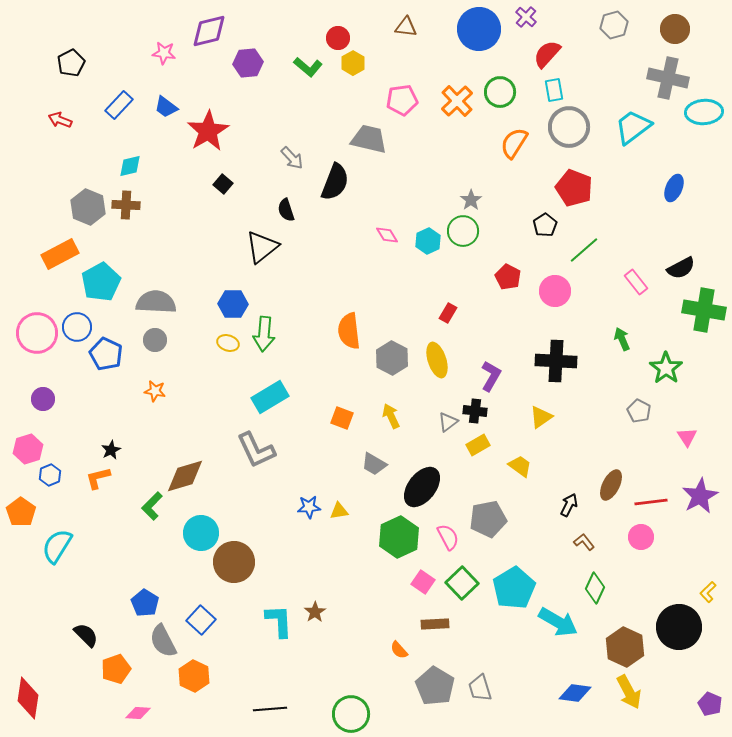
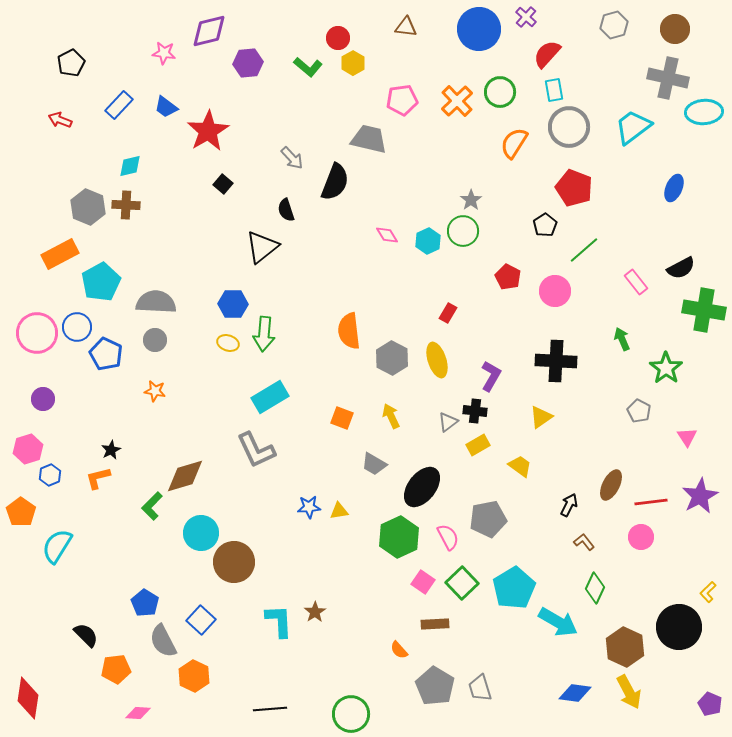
orange pentagon at (116, 669): rotated 12 degrees clockwise
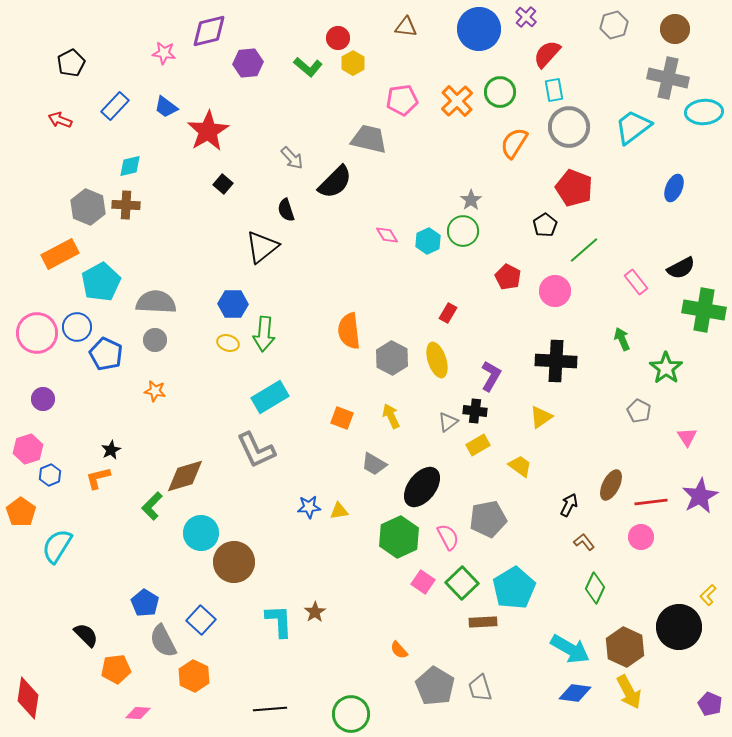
blue rectangle at (119, 105): moved 4 px left, 1 px down
black semicircle at (335, 182): rotated 24 degrees clockwise
yellow L-shape at (708, 592): moved 3 px down
cyan arrow at (558, 622): moved 12 px right, 27 px down
brown rectangle at (435, 624): moved 48 px right, 2 px up
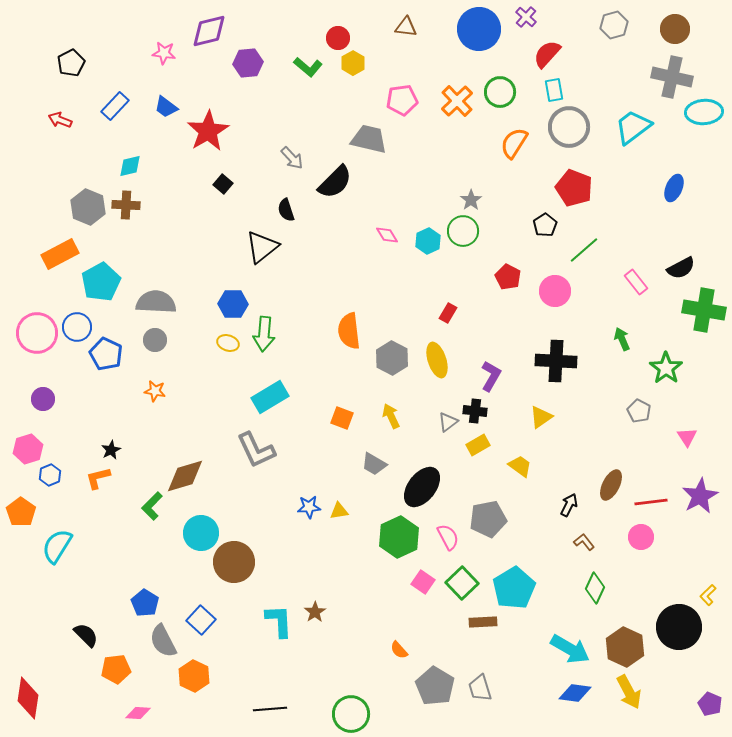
gray cross at (668, 78): moved 4 px right, 1 px up
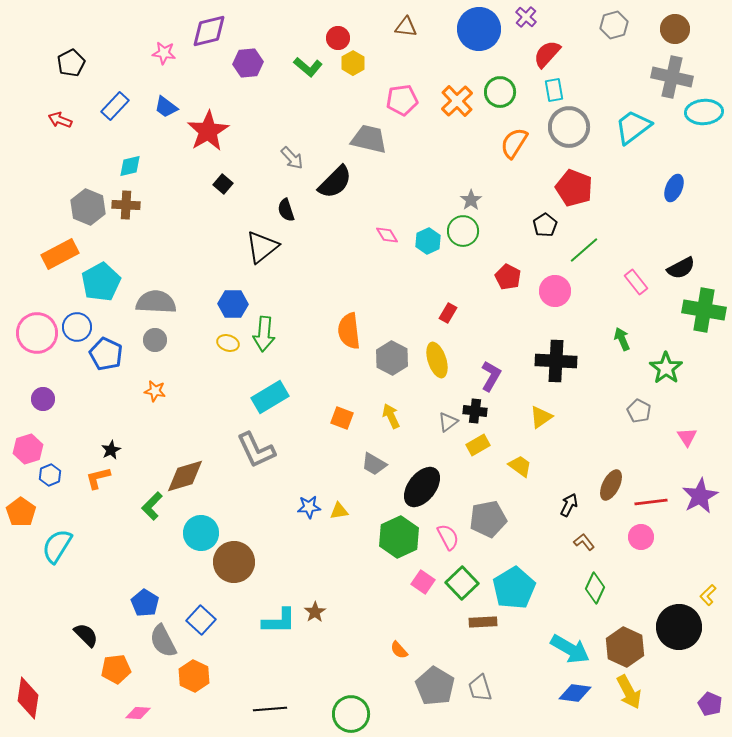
cyan L-shape at (279, 621): rotated 93 degrees clockwise
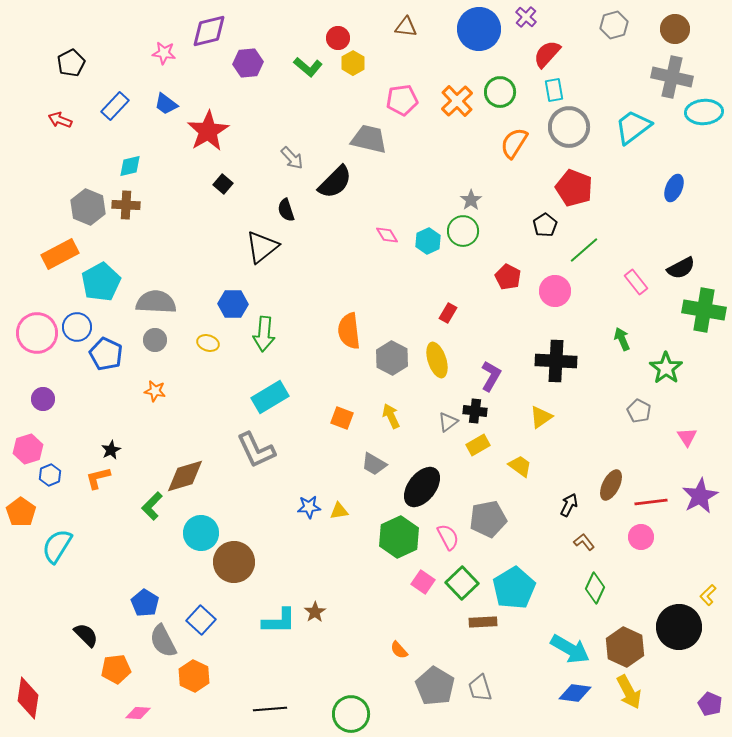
blue trapezoid at (166, 107): moved 3 px up
yellow ellipse at (228, 343): moved 20 px left
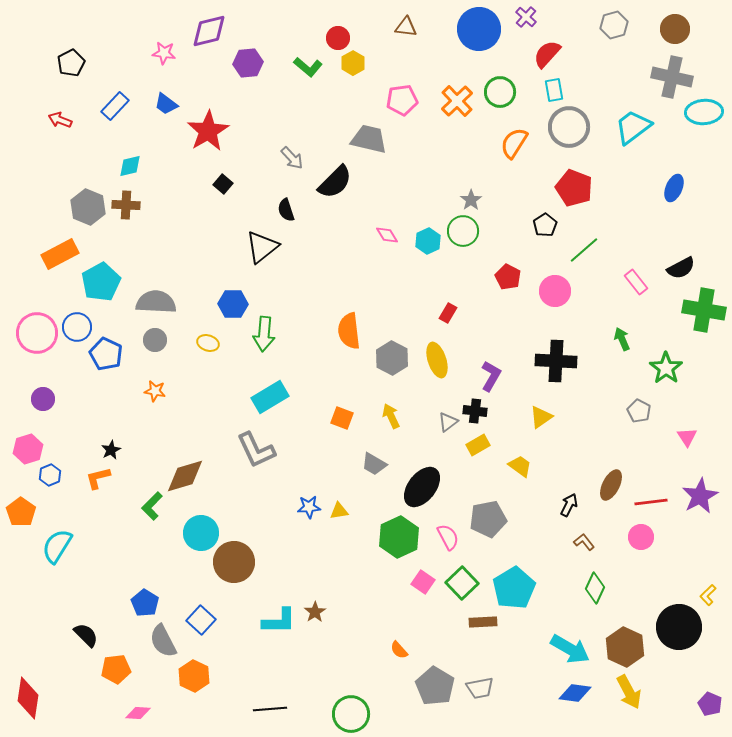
gray trapezoid at (480, 688): rotated 84 degrees counterclockwise
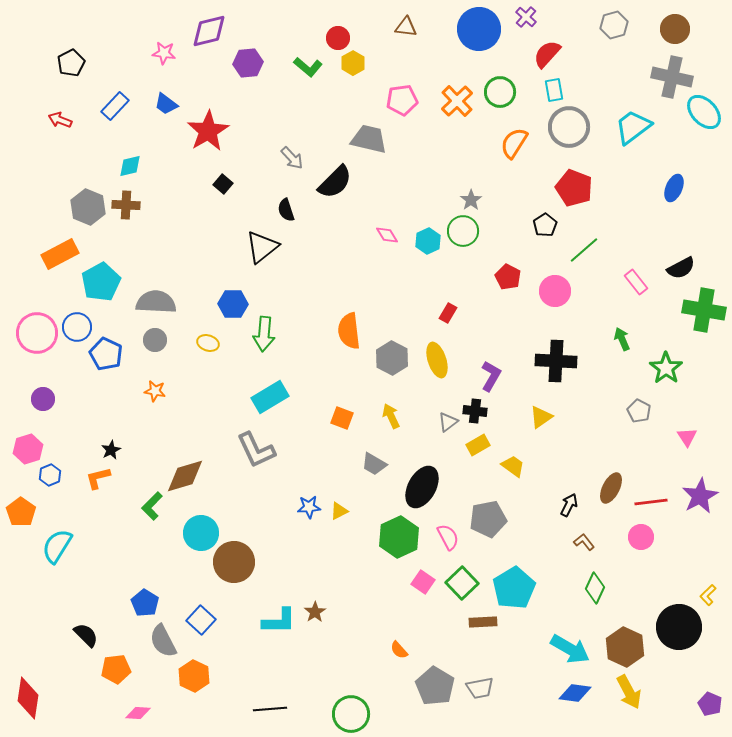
cyan ellipse at (704, 112): rotated 51 degrees clockwise
yellow trapezoid at (520, 466): moved 7 px left
brown ellipse at (611, 485): moved 3 px down
black ellipse at (422, 487): rotated 9 degrees counterclockwise
yellow triangle at (339, 511): rotated 18 degrees counterclockwise
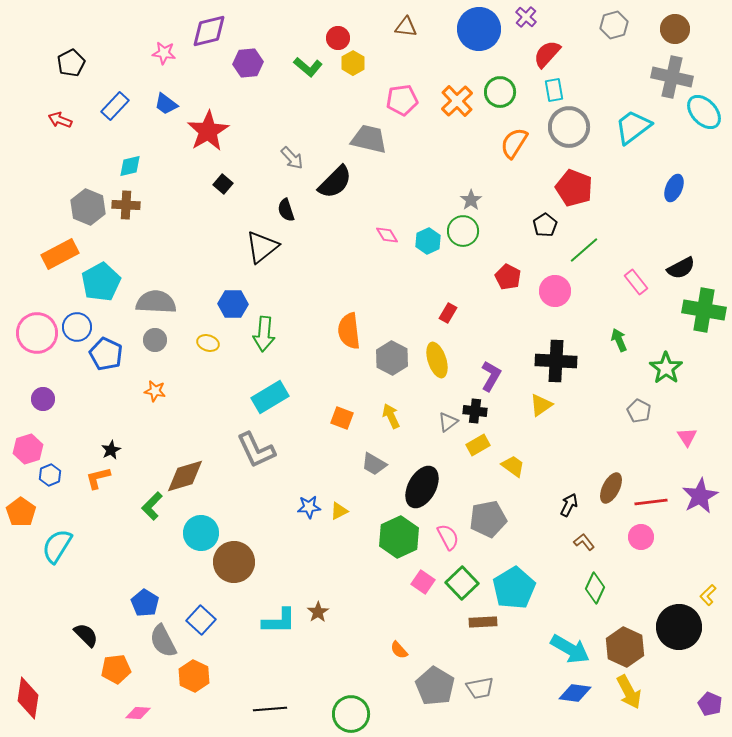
green arrow at (622, 339): moved 3 px left, 1 px down
yellow triangle at (541, 417): moved 12 px up
brown star at (315, 612): moved 3 px right
